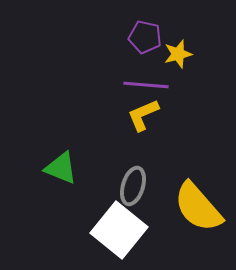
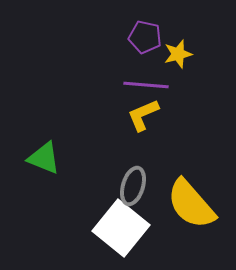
green triangle: moved 17 px left, 10 px up
yellow semicircle: moved 7 px left, 3 px up
white square: moved 2 px right, 2 px up
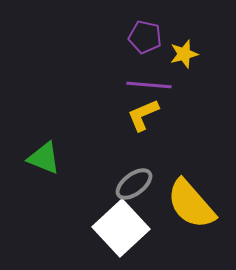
yellow star: moved 6 px right
purple line: moved 3 px right
gray ellipse: moved 1 px right, 2 px up; rotated 36 degrees clockwise
white square: rotated 8 degrees clockwise
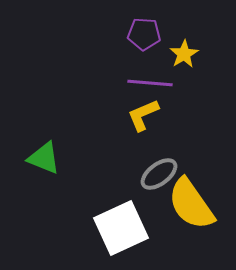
purple pentagon: moved 1 px left, 3 px up; rotated 8 degrees counterclockwise
yellow star: rotated 16 degrees counterclockwise
purple line: moved 1 px right, 2 px up
gray ellipse: moved 25 px right, 10 px up
yellow semicircle: rotated 6 degrees clockwise
white square: rotated 18 degrees clockwise
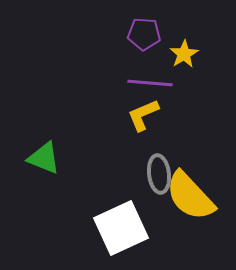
gray ellipse: rotated 60 degrees counterclockwise
yellow semicircle: moved 1 px left, 8 px up; rotated 8 degrees counterclockwise
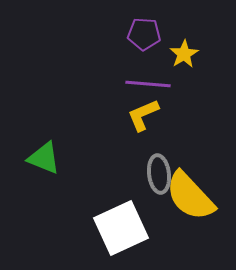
purple line: moved 2 px left, 1 px down
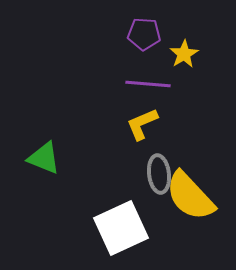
yellow L-shape: moved 1 px left, 9 px down
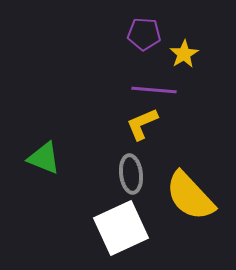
purple line: moved 6 px right, 6 px down
gray ellipse: moved 28 px left
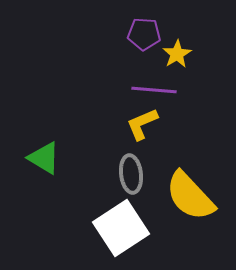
yellow star: moved 7 px left
green triangle: rotated 9 degrees clockwise
white square: rotated 8 degrees counterclockwise
